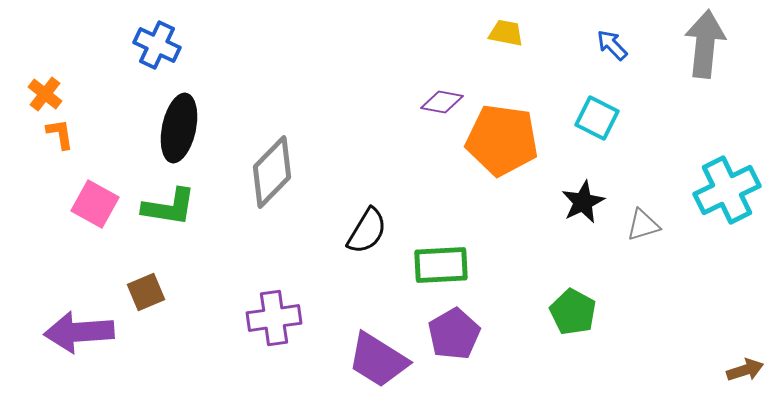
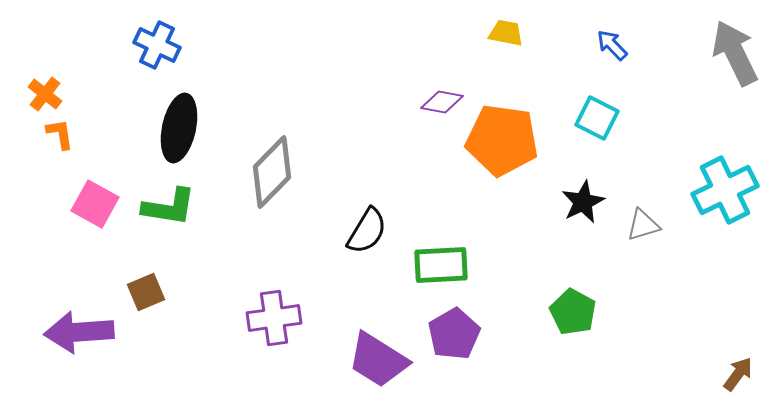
gray arrow: moved 30 px right, 9 px down; rotated 32 degrees counterclockwise
cyan cross: moved 2 px left
brown arrow: moved 7 px left, 4 px down; rotated 36 degrees counterclockwise
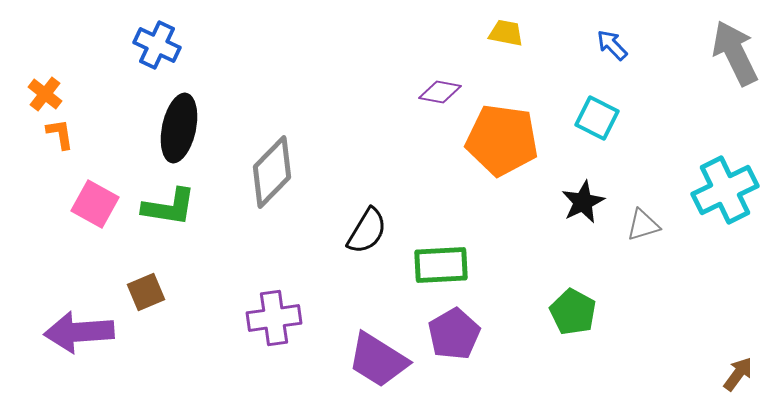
purple diamond: moved 2 px left, 10 px up
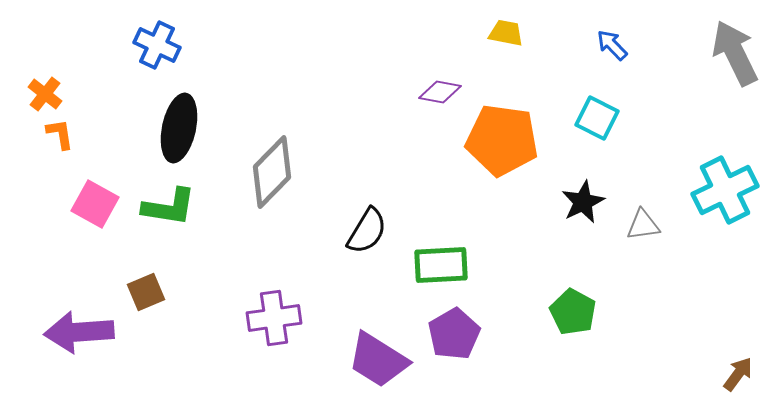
gray triangle: rotated 9 degrees clockwise
